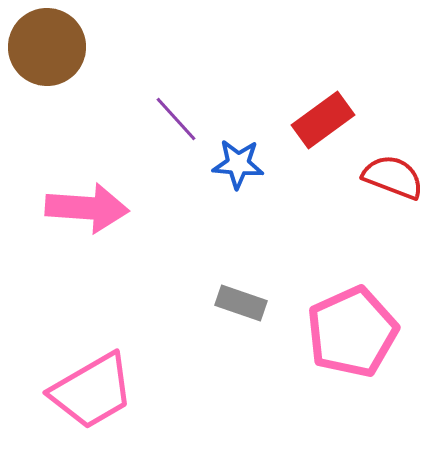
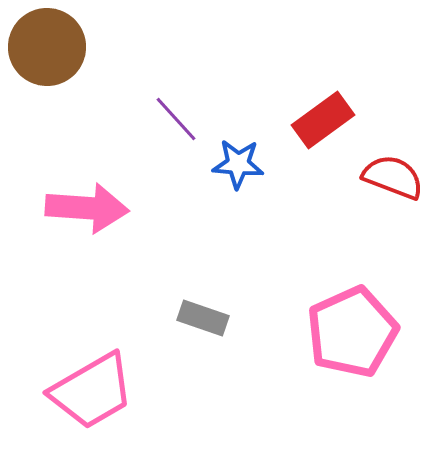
gray rectangle: moved 38 px left, 15 px down
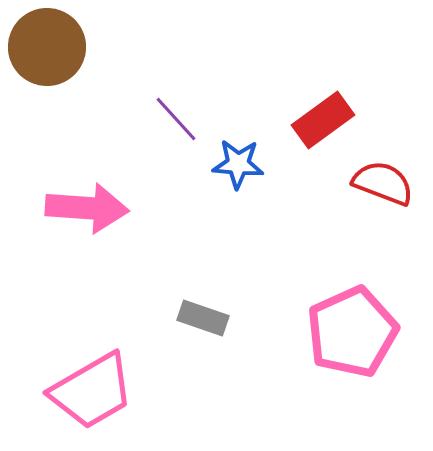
red semicircle: moved 10 px left, 6 px down
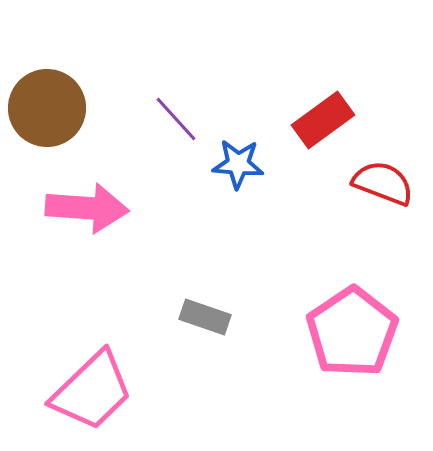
brown circle: moved 61 px down
gray rectangle: moved 2 px right, 1 px up
pink pentagon: rotated 10 degrees counterclockwise
pink trapezoid: rotated 14 degrees counterclockwise
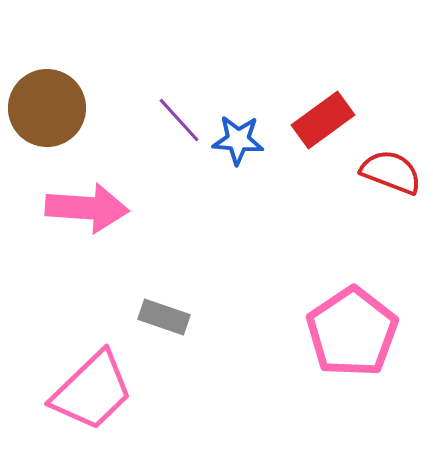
purple line: moved 3 px right, 1 px down
blue star: moved 24 px up
red semicircle: moved 8 px right, 11 px up
gray rectangle: moved 41 px left
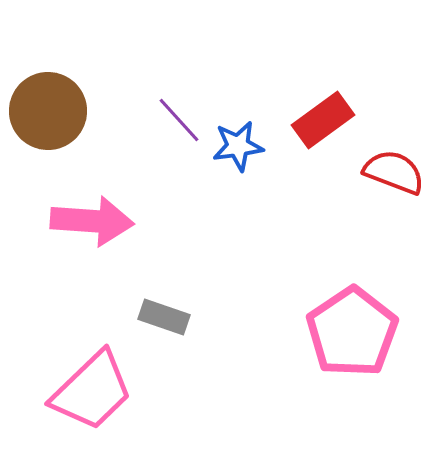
brown circle: moved 1 px right, 3 px down
blue star: moved 6 px down; rotated 12 degrees counterclockwise
red semicircle: moved 3 px right
pink arrow: moved 5 px right, 13 px down
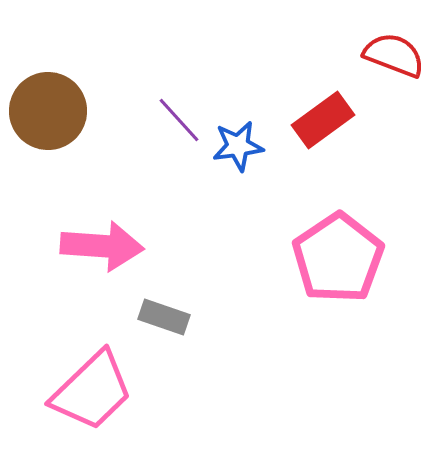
red semicircle: moved 117 px up
pink arrow: moved 10 px right, 25 px down
pink pentagon: moved 14 px left, 74 px up
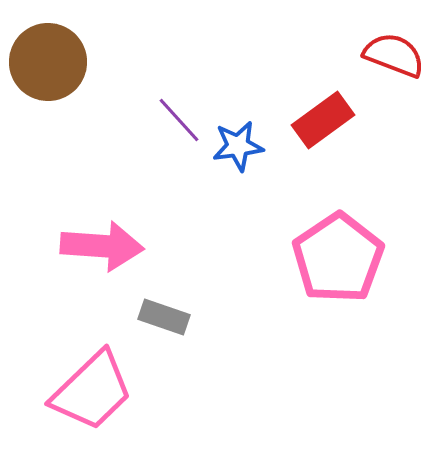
brown circle: moved 49 px up
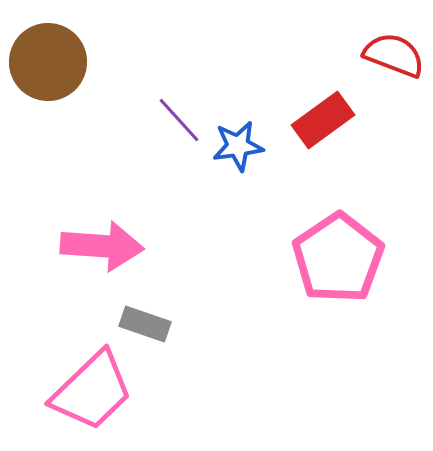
gray rectangle: moved 19 px left, 7 px down
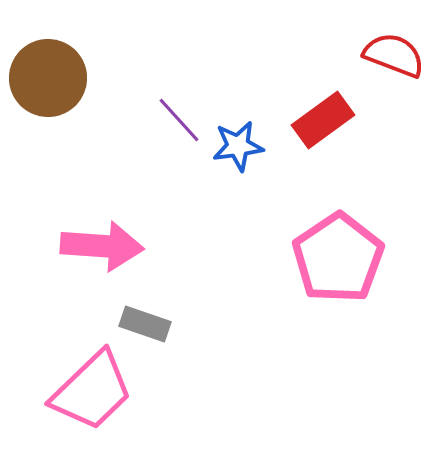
brown circle: moved 16 px down
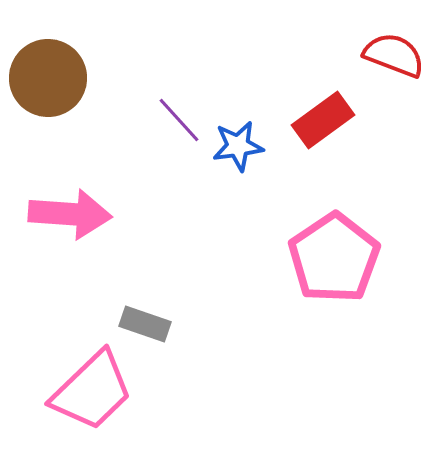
pink arrow: moved 32 px left, 32 px up
pink pentagon: moved 4 px left
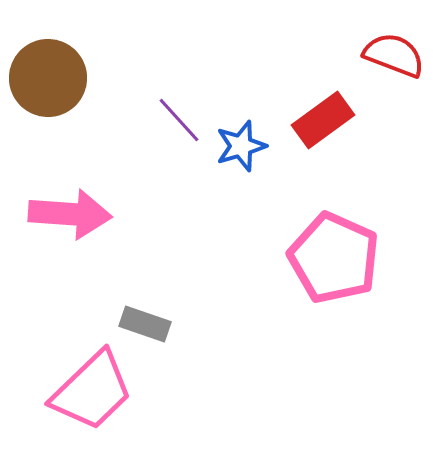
blue star: moved 3 px right; rotated 9 degrees counterclockwise
pink pentagon: rotated 14 degrees counterclockwise
